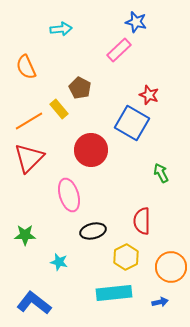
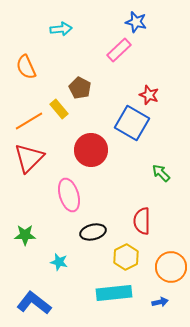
green arrow: rotated 18 degrees counterclockwise
black ellipse: moved 1 px down
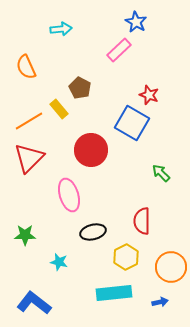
blue star: rotated 15 degrees clockwise
